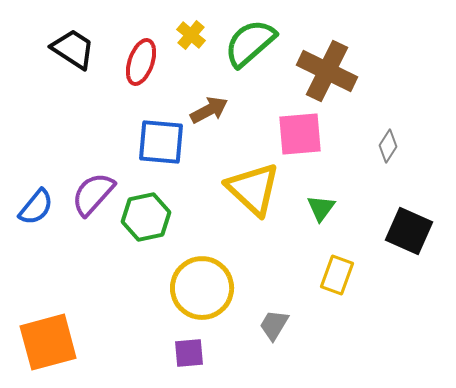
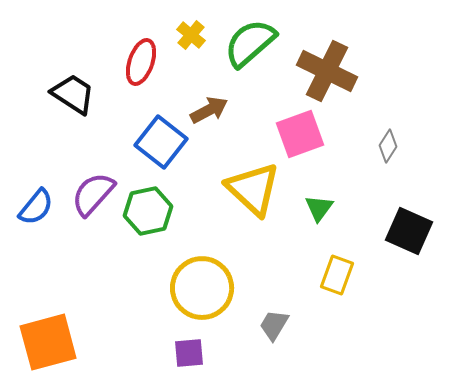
black trapezoid: moved 45 px down
pink square: rotated 15 degrees counterclockwise
blue square: rotated 33 degrees clockwise
green triangle: moved 2 px left
green hexagon: moved 2 px right, 6 px up
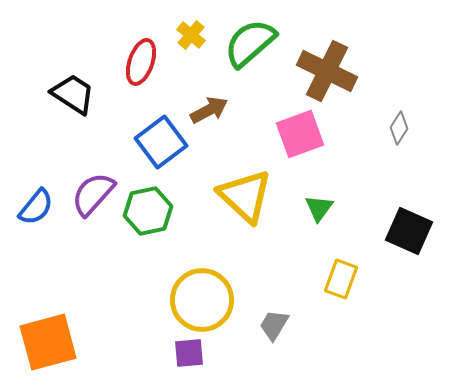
blue square: rotated 15 degrees clockwise
gray diamond: moved 11 px right, 18 px up
yellow triangle: moved 8 px left, 7 px down
yellow rectangle: moved 4 px right, 4 px down
yellow circle: moved 12 px down
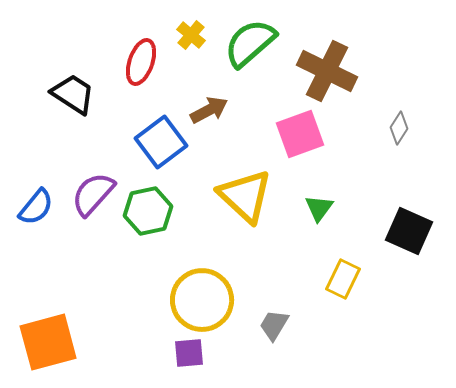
yellow rectangle: moved 2 px right; rotated 6 degrees clockwise
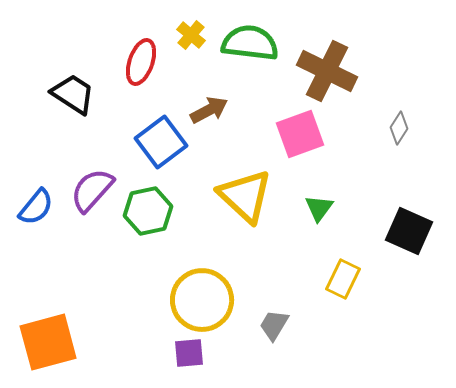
green semicircle: rotated 48 degrees clockwise
purple semicircle: moved 1 px left, 4 px up
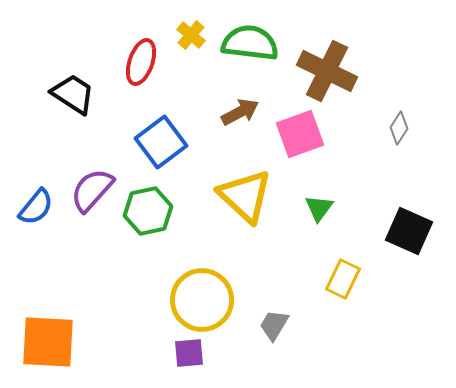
brown arrow: moved 31 px right, 2 px down
orange square: rotated 18 degrees clockwise
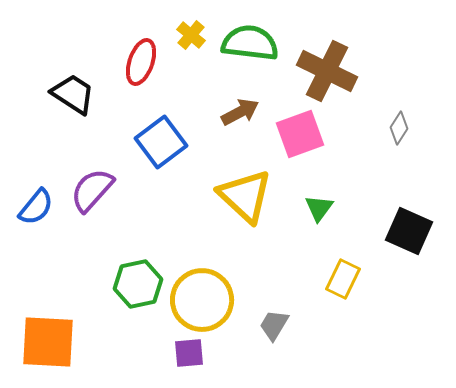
green hexagon: moved 10 px left, 73 px down
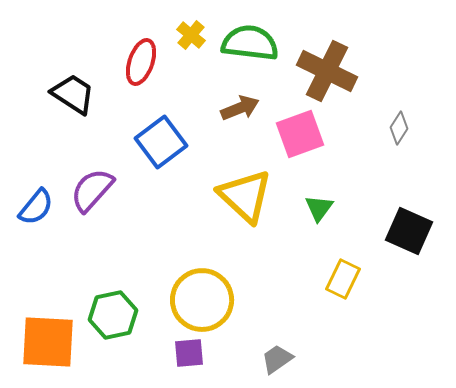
brown arrow: moved 4 px up; rotated 6 degrees clockwise
green hexagon: moved 25 px left, 31 px down
gray trapezoid: moved 3 px right, 34 px down; rotated 24 degrees clockwise
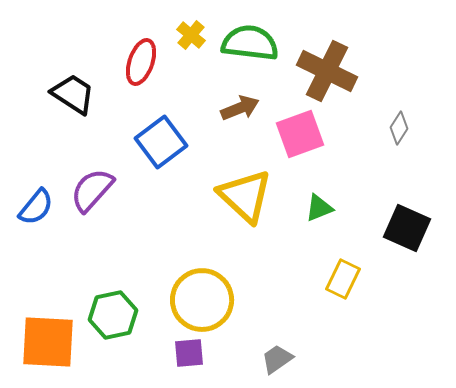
green triangle: rotated 32 degrees clockwise
black square: moved 2 px left, 3 px up
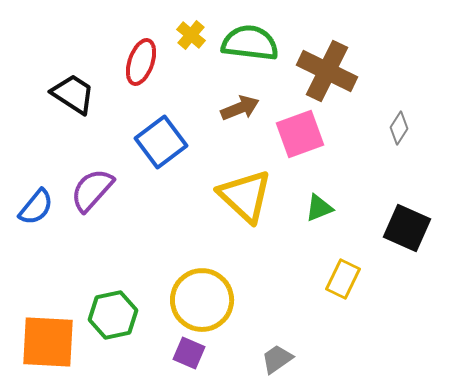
purple square: rotated 28 degrees clockwise
